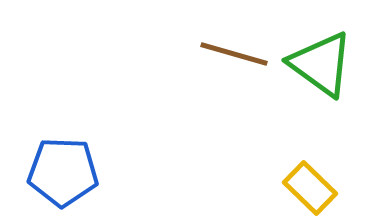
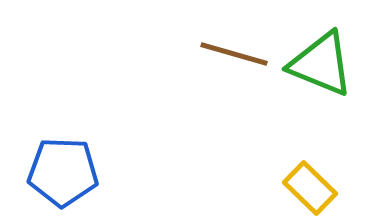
green triangle: rotated 14 degrees counterclockwise
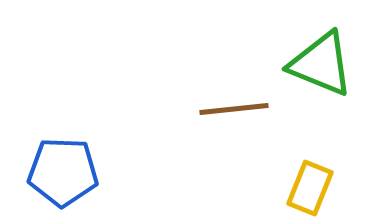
brown line: moved 55 px down; rotated 22 degrees counterclockwise
yellow rectangle: rotated 68 degrees clockwise
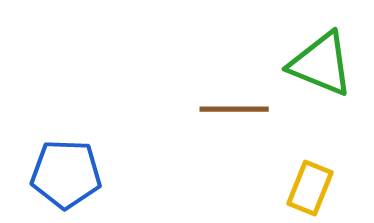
brown line: rotated 6 degrees clockwise
blue pentagon: moved 3 px right, 2 px down
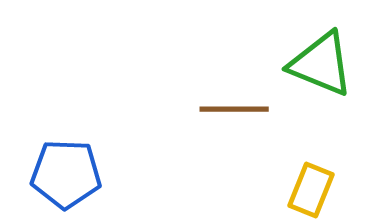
yellow rectangle: moved 1 px right, 2 px down
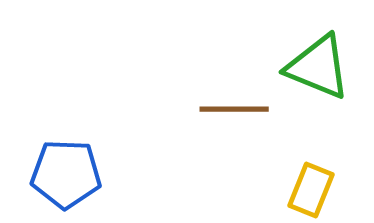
green triangle: moved 3 px left, 3 px down
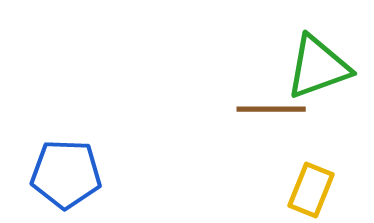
green triangle: rotated 42 degrees counterclockwise
brown line: moved 37 px right
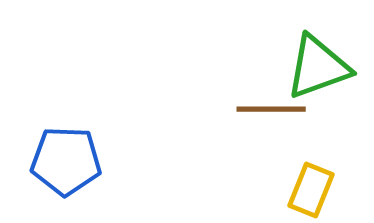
blue pentagon: moved 13 px up
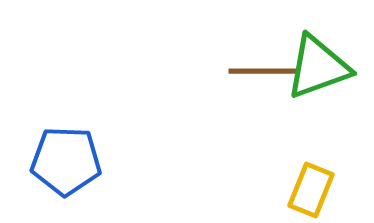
brown line: moved 8 px left, 38 px up
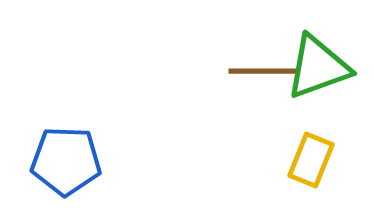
yellow rectangle: moved 30 px up
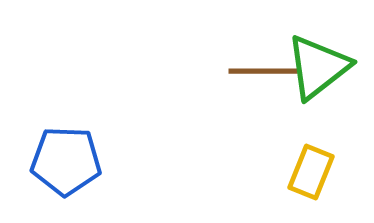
green triangle: rotated 18 degrees counterclockwise
yellow rectangle: moved 12 px down
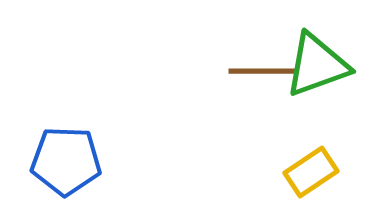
green triangle: moved 1 px left, 2 px up; rotated 18 degrees clockwise
yellow rectangle: rotated 34 degrees clockwise
